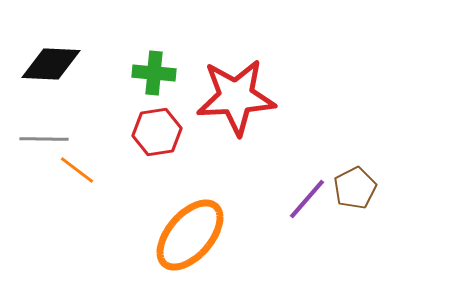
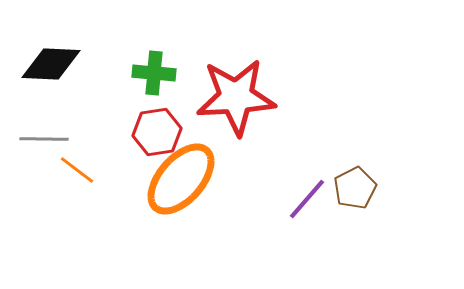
orange ellipse: moved 9 px left, 56 px up
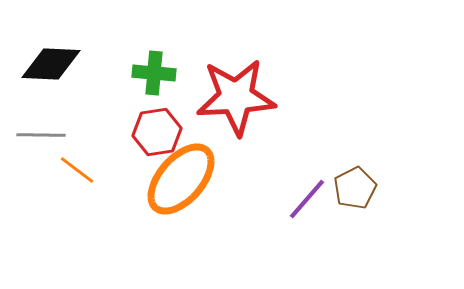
gray line: moved 3 px left, 4 px up
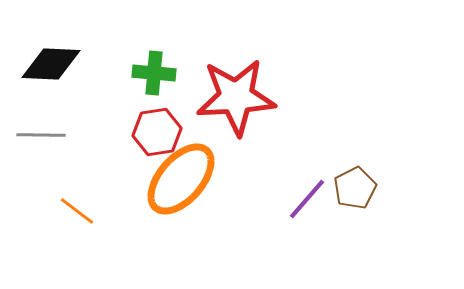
orange line: moved 41 px down
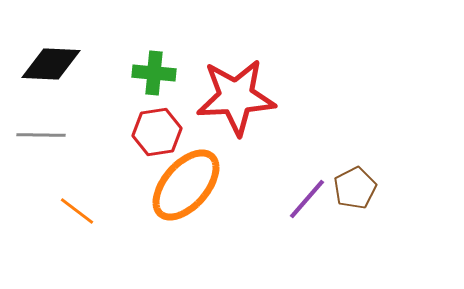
orange ellipse: moved 5 px right, 6 px down
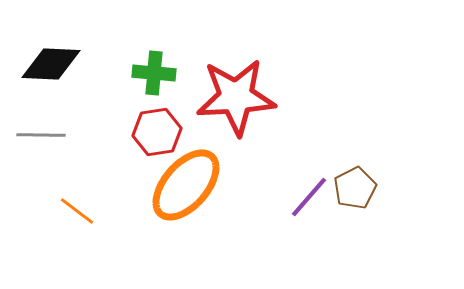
purple line: moved 2 px right, 2 px up
